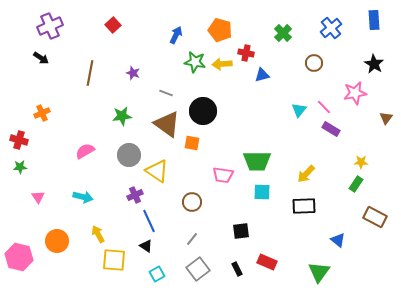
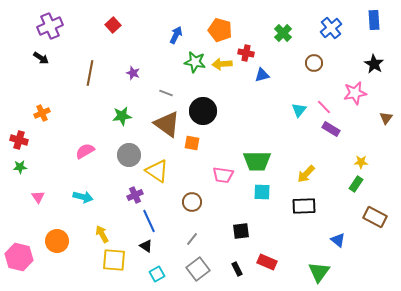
yellow arrow at (98, 234): moved 4 px right
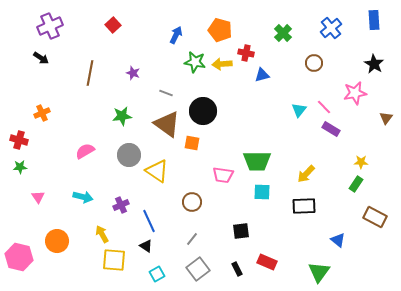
purple cross at (135, 195): moved 14 px left, 10 px down
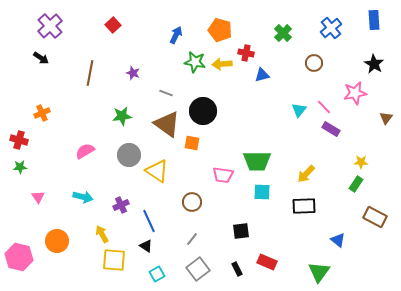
purple cross at (50, 26): rotated 20 degrees counterclockwise
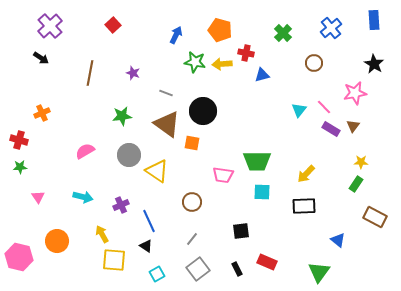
brown triangle at (386, 118): moved 33 px left, 8 px down
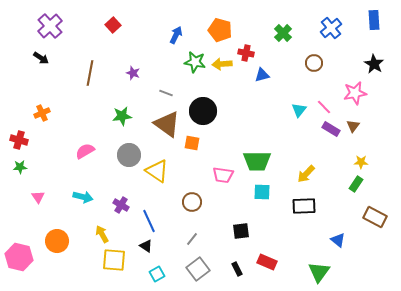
purple cross at (121, 205): rotated 35 degrees counterclockwise
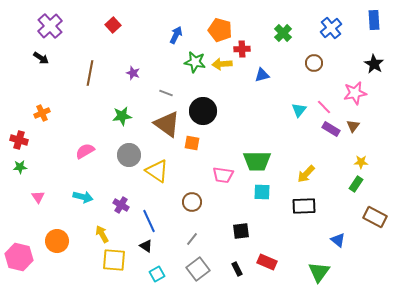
red cross at (246, 53): moved 4 px left, 4 px up; rotated 14 degrees counterclockwise
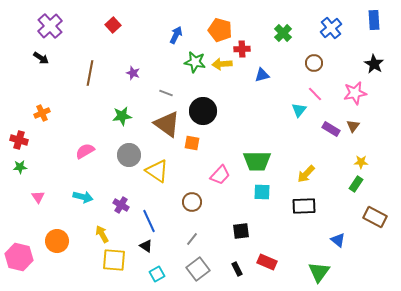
pink line at (324, 107): moved 9 px left, 13 px up
pink trapezoid at (223, 175): moved 3 px left; rotated 55 degrees counterclockwise
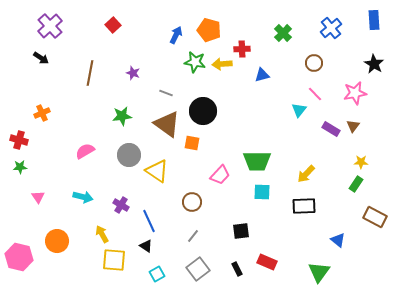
orange pentagon at (220, 30): moved 11 px left
gray line at (192, 239): moved 1 px right, 3 px up
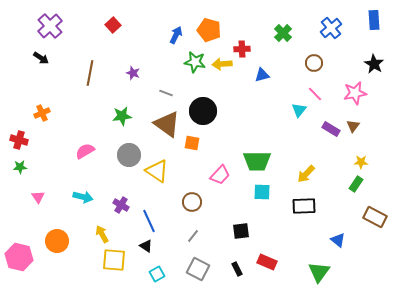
gray square at (198, 269): rotated 25 degrees counterclockwise
